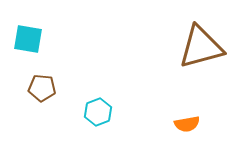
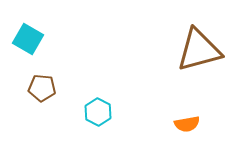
cyan square: rotated 20 degrees clockwise
brown triangle: moved 2 px left, 3 px down
cyan hexagon: rotated 12 degrees counterclockwise
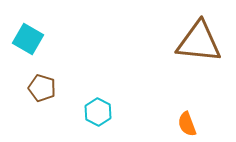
brown triangle: moved 8 px up; rotated 21 degrees clockwise
brown pentagon: rotated 12 degrees clockwise
orange semicircle: rotated 80 degrees clockwise
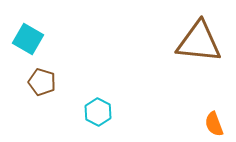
brown pentagon: moved 6 px up
orange semicircle: moved 27 px right
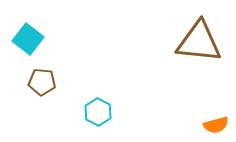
cyan square: rotated 8 degrees clockwise
brown pentagon: rotated 12 degrees counterclockwise
orange semicircle: moved 2 px right, 1 px down; rotated 85 degrees counterclockwise
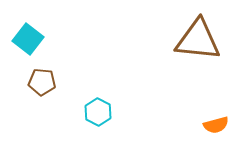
brown triangle: moved 1 px left, 2 px up
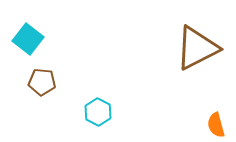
brown triangle: moved 1 px left, 8 px down; rotated 33 degrees counterclockwise
orange semicircle: rotated 90 degrees clockwise
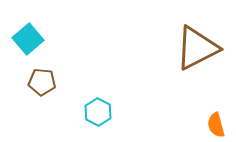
cyan square: rotated 12 degrees clockwise
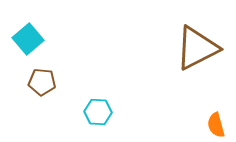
cyan hexagon: rotated 24 degrees counterclockwise
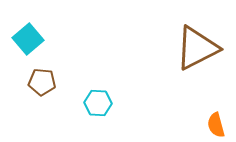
cyan hexagon: moved 9 px up
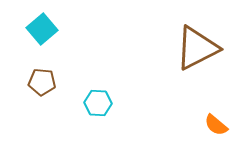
cyan square: moved 14 px right, 10 px up
orange semicircle: rotated 35 degrees counterclockwise
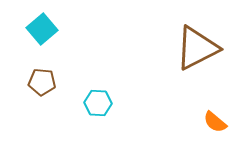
orange semicircle: moved 1 px left, 3 px up
